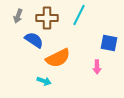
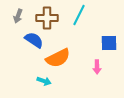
blue square: rotated 12 degrees counterclockwise
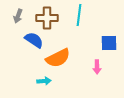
cyan line: rotated 20 degrees counterclockwise
cyan arrow: rotated 24 degrees counterclockwise
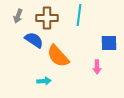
orange semicircle: moved 2 px up; rotated 75 degrees clockwise
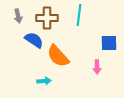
gray arrow: rotated 32 degrees counterclockwise
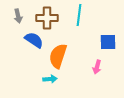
blue square: moved 1 px left, 1 px up
orange semicircle: rotated 60 degrees clockwise
pink arrow: rotated 16 degrees clockwise
cyan arrow: moved 6 px right, 2 px up
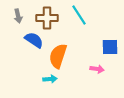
cyan line: rotated 40 degrees counterclockwise
blue square: moved 2 px right, 5 px down
pink arrow: moved 2 px down; rotated 96 degrees counterclockwise
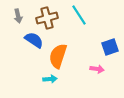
brown cross: rotated 15 degrees counterclockwise
blue square: rotated 18 degrees counterclockwise
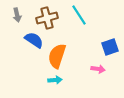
gray arrow: moved 1 px left, 1 px up
orange semicircle: moved 1 px left
pink arrow: moved 1 px right
cyan arrow: moved 5 px right, 1 px down
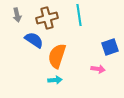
cyan line: rotated 25 degrees clockwise
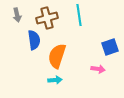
blue semicircle: rotated 48 degrees clockwise
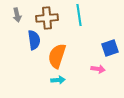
brown cross: rotated 10 degrees clockwise
blue square: moved 1 px down
cyan arrow: moved 3 px right
